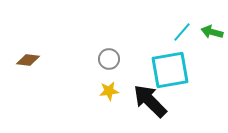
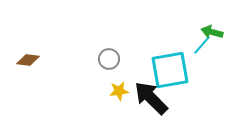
cyan line: moved 20 px right, 13 px down
yellow star: moved 10 px right
black arrow: moved 1 px right, 3 px up
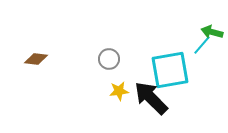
brown diamond: moved 8 px right, 1 px up
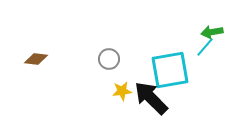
green arrow: rotated 25 degrees counterclockwise
cyan line: moved 3 px right, 2 px down
yellow star: moved 3 px right
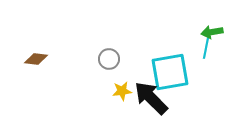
cyan line: moved 1 px right, 1 px down; rotated 30 degrees counterclockwise
cyan square: moved 2 px down
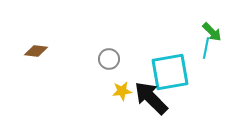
green arrow: rotated 125 degrees counterclockwise
brown diamond: moved 8 px up
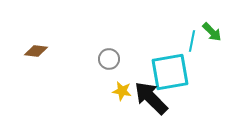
cyan line: moved 14 px left, 7 px up
yellow star: rotated 18 degrees clockwise
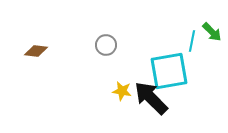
gray circle: moved 3 px left, 14 px up
cyan square: moved 1 px left, 1 px up
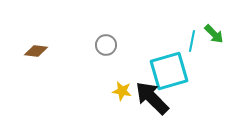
green arrow: moved 2 px right, 2 px down
cyan square: rotated 6 degrees counterclockwise
black arrow: moved 1 px right
